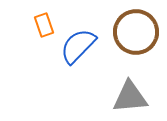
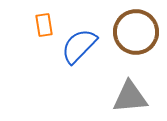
orange rectangle: rotated 10 degrees clockwise
blue semicircle: moved 1 px right
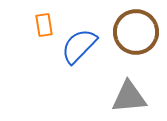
gray triangle: moved 1 px left
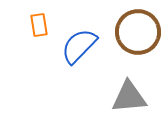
orange rectangle: moved 5 px left
brown circle: moved 2 px right
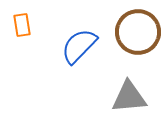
orange rectangle: moved 17 px left
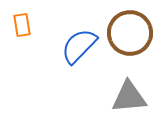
brown circle: moved 8 px left, 1 px down
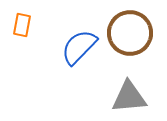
orange rectangle: rotated 20 degrees clockwise
blue semicircle: moved 1 px down
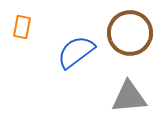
orange rectangle: moved 2 px down
blue semicircle: moved 3 px left, 5 px down; rotated 9 degrees clockwise
